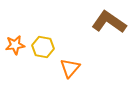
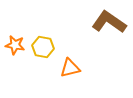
orange star: rotated 18 degrees clockwise
orange triangle: rotated 35 degrees clockwise
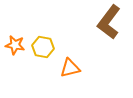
brown L-shape: rotated 88 degrees counterclockwise
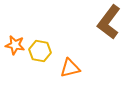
yellow hexagon: moved 3 px left, 4 px down
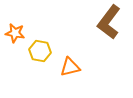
orange star: moved 12 px up
orange triangle: moved 1 px up
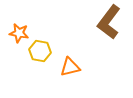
orange star: moved 4 px right
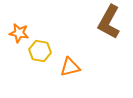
brown L-shape: rotated 8 degrees counterclockwise
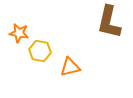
brown L-shape: rotated 16 degrees counterclockwise
